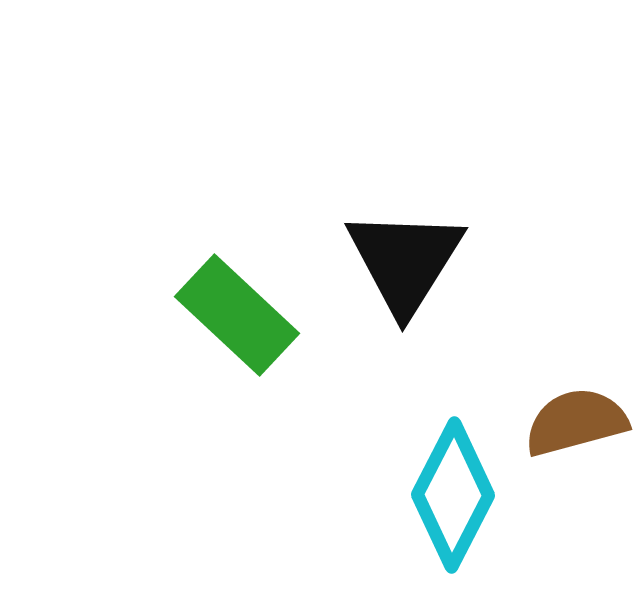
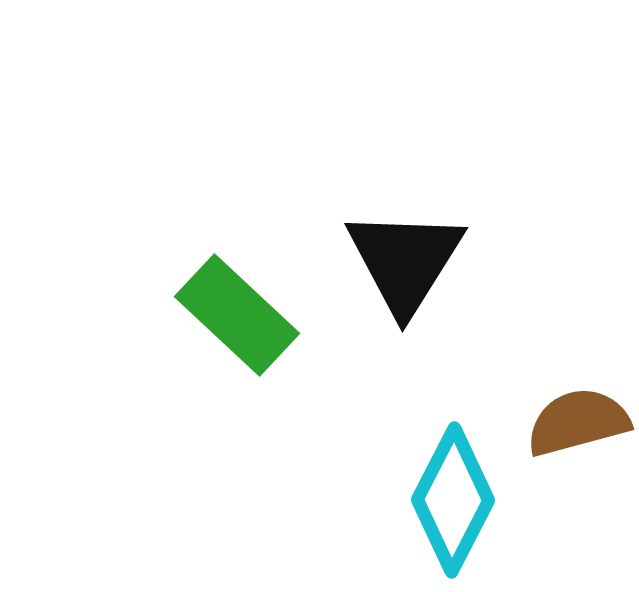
brown semicircle: moved 2 px right
cyan diamond: moved 5 px down
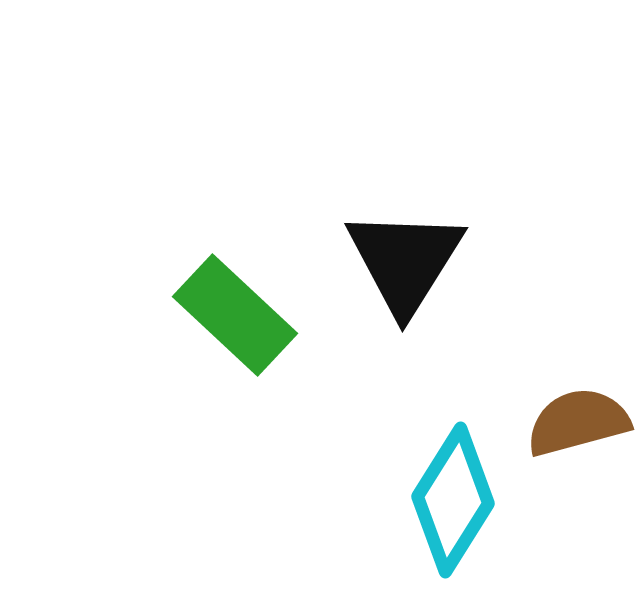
green rectangle: moved 2 px left
cyan diamond: rotated 5 degrees clockwise
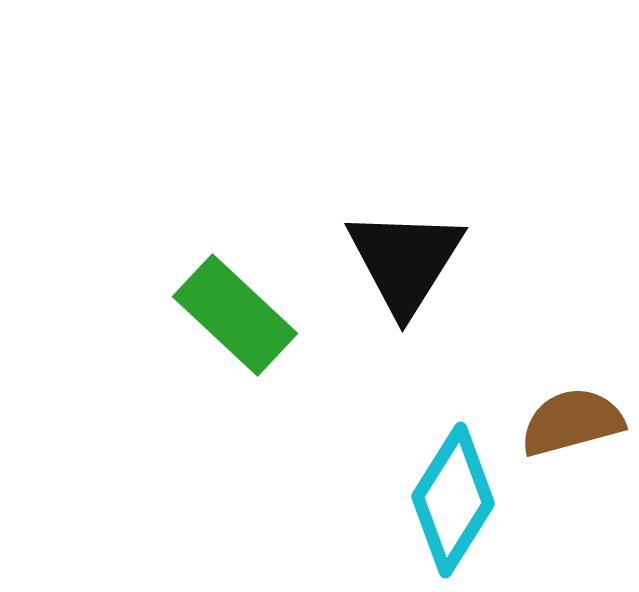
brown semicircle: moved 6 px left
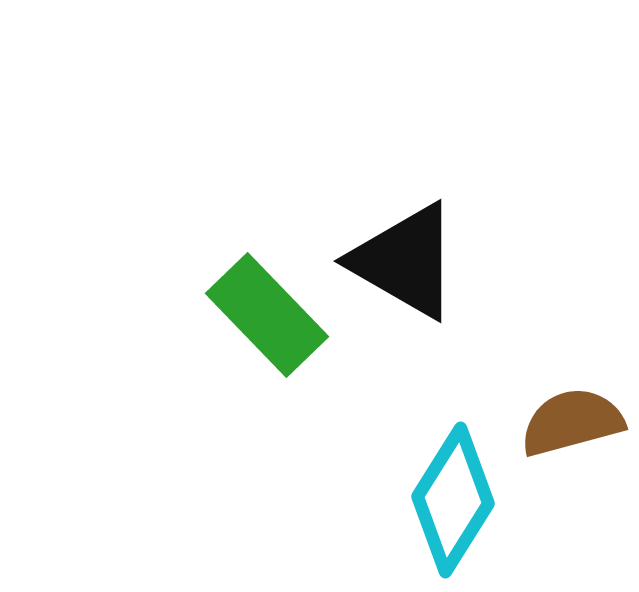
black triangle: rotated 32 degrees counterclockwise
green rectangle: moved 32 px right; rotated 3 degrees clockwise
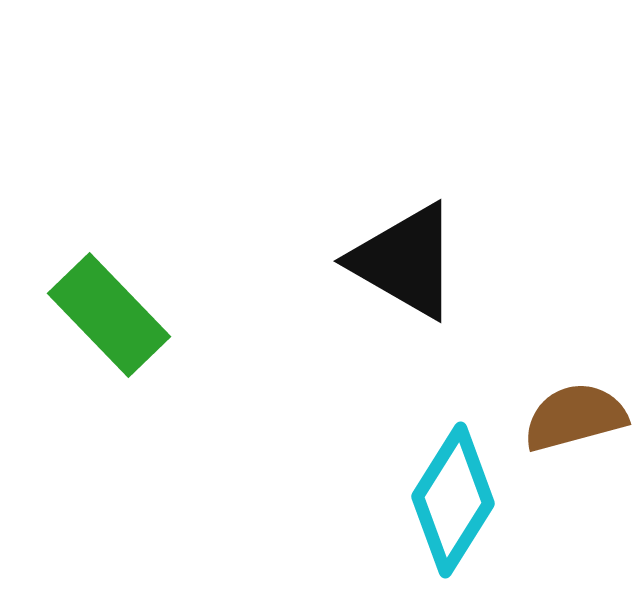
green rectangle: moved 158 px left
brown semicircle: moved 3 px right, 5 px up
